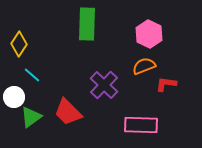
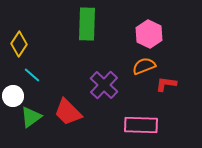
white circle: moved 1 px left, 1 px up
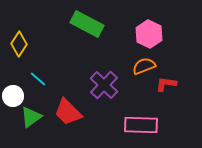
green rectangle: rotated 64 degrees counterclockwise
cyan line: moved 6 px right, 4 px down
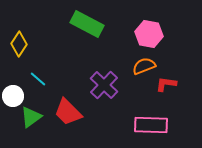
pink hexagon: rotated 16 degrees counterclockwise
pink rectangle: moved 10 px right
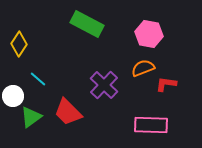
orange semicircle: moved 1 px left, 2 px down
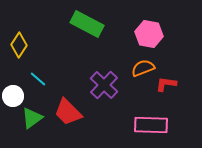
yellow diamond: moved 1 px down
green triangle: moved 1 px right, 1 px down
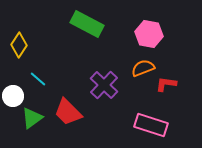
pink rectangle: rotated 16 degrees clockwise
